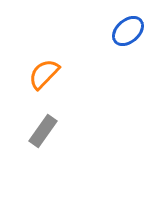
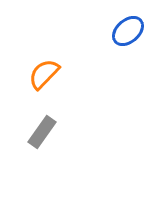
gray rectangle: moved 1 px left, 1 px down
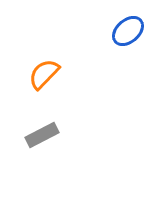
gray rectangle: moved 3 px down; rotated 28 degrees clockwise
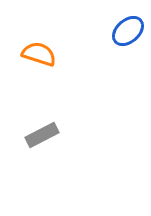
orange semicircle: moved 5 px left, 20 px up; rotated 64 degrees clockwise
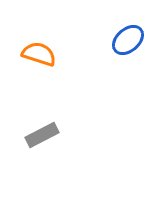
blue ellipse: moved 9 px down
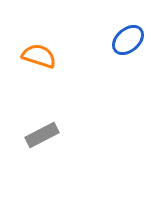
orange semicircle: moved 2 px down
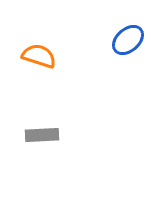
gray rectangle: rotated 24 degrees clockwise
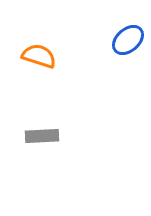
gray rectangle: moved 1 px down
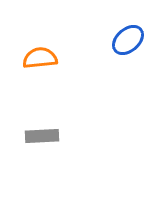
orange semicircle: moved 1 px right, 2 px down; rotated 24 degrees counterclockwise
